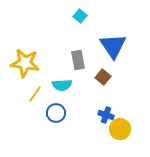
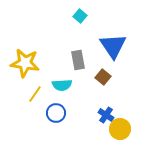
blue cross: rotated 14 degrees clockwise
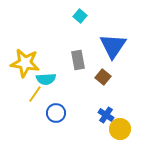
blue triangle: rotated 8 degrees clockwise
cyan semicircle: moved 16 px left, 6 px up
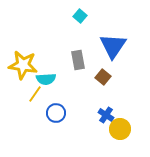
yellow star: moved 2 px left, 2 px down
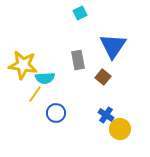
cyan square: moved 3 px up; rotated 24 degrees clockwise
cyan semicircle: moved 1 px left, 1 px up
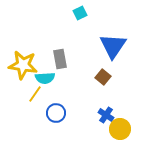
gray rectangle: moved 18 px left, 1 px up
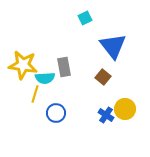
cyan square: moved 5 px right, 5 px down
blue triangle: rotated 12 degrees counterclockwise
gray rectangle: moved 4 px right, 8 px down
yellow line: rotated 18 degrees counterclockwise
yellow circle: moved 5 px right, 20 px up
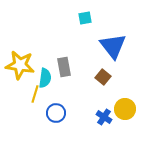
cyan square: rotated 16 degrees clockwise
yellow star: moved 3 px left
cyan semicircle: rotated 78 degrees counterclockwise
blue cross: moved 2 px left, 2 px down
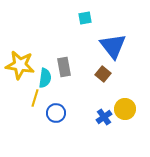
brown square: moved 3 px up
yellow line: moved 4 px down
blue cross: rotated 21 degrees clockwise
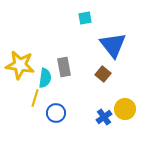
blue triangle: moved 1 px up
